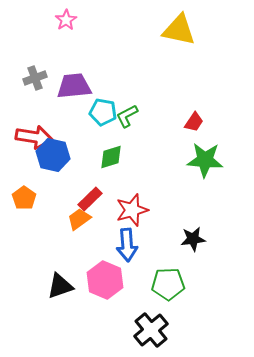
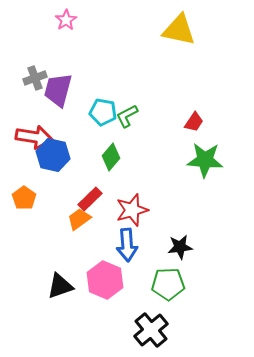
purple trapezoid: moved 16 px left, 4 px down; rotated 69 degrees counterclockwise
green diamond: rotated 32 degrees counterclockwise
black star: moved 13 px left, 8 px down
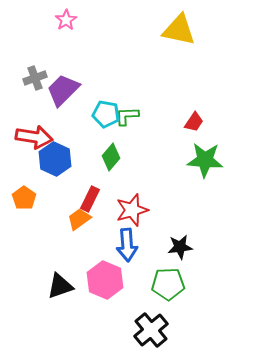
purple trapezoid: moved 5 px right; rotated 30 degrees clockwise
cyan pentagon: moved 3 px right, 2 px down
green L-shape: rotated 25 degrees clockwise
blue hexagon: moved 2 px right, 4 px down; rotated 12 degrees clockwise
red rectangle: rotated 20 degrees counterclockwise
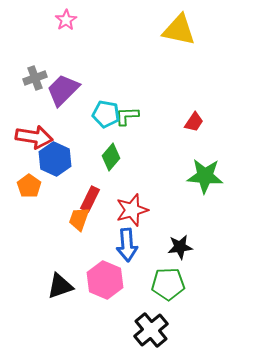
green star: moved 16 px down
orange pentagon: moved 5 px right, 12 px up
orange trapezoid: rotated 35 degrees counterclockwise
